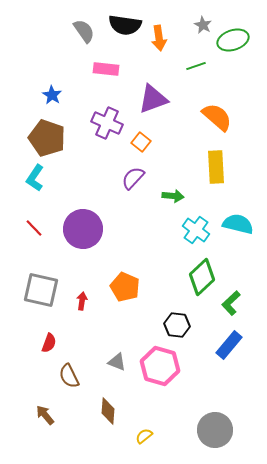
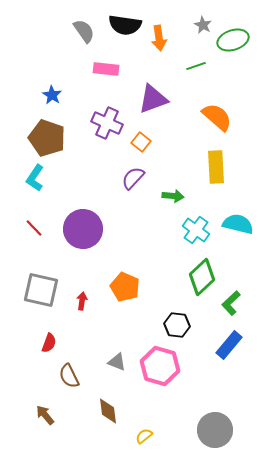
brown diamond: rotated 12 degrees counterclockwise
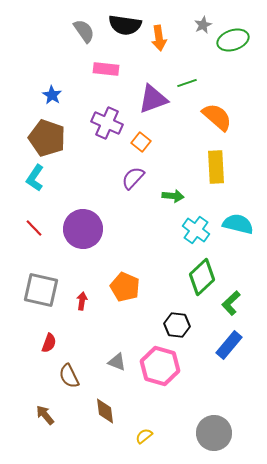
gray star: rotated 18 degrees clockwise
green line: moved 9 px left, 17 px down
brown diamond: moved 3 px left
gray circle: moved 1 px left, 3 px down
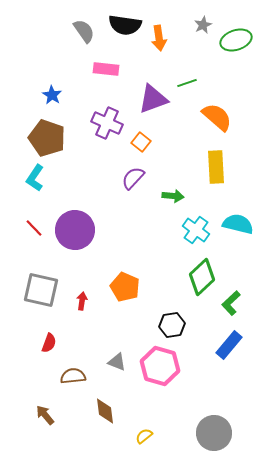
green ellipse: moved 3 px right
purple circle: moved 8 px left, 1 px down
black hexagon: moved 5 px left; rotated 15 degrees counterclockwise
brown semicircle: moved 4 px right; rotated 110 degrees clockwise
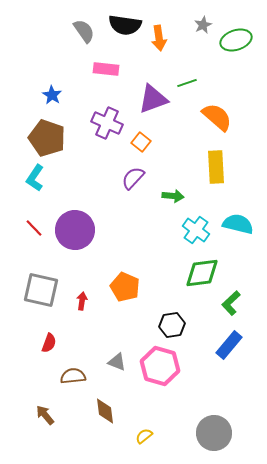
green diamond: moved 4 px up; rotated 36 degrees clockwise
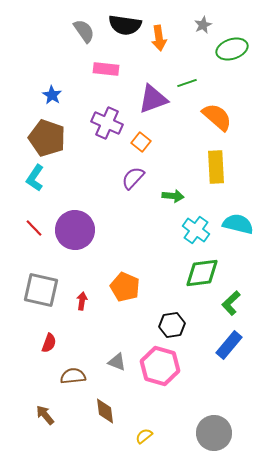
green ellipse: moved 4 px left, 9 px down
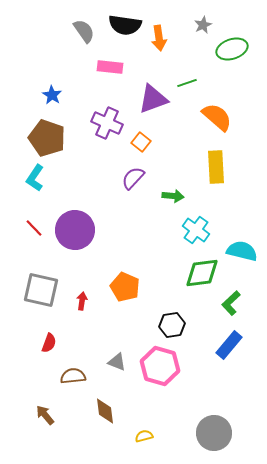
pink rectangle: moved 4 px right, 2 px up
cyan semicircle: moved 4 px right, 27 px down
yellow semicircle: rotated 24 degrees clockwise
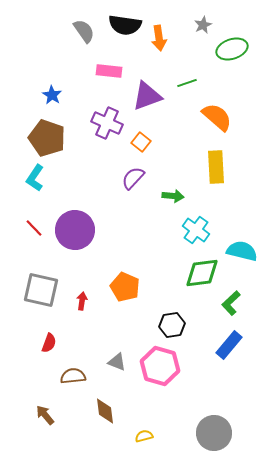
pink rectangle: moved 1 px left, 4 px down
purple triangle: moved 6 px left, 3 px up
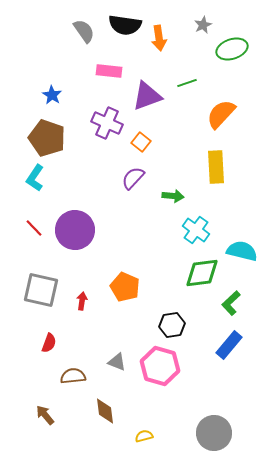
orange semicircle: moved 4 px right, 3 px up; rotated 88 degrees counterclockwise
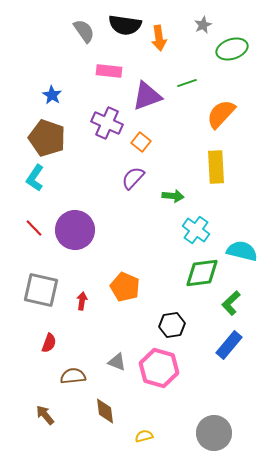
pink hexagon: moved 1 px left, 2 px down
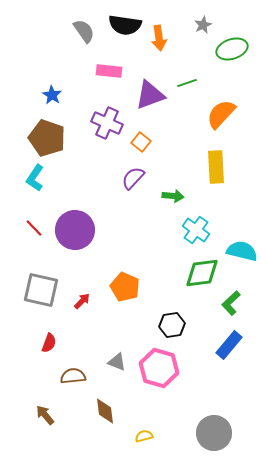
purple triangle: moved 3 px right, 1 px up
red arrow: rotated 36 degrees clockwise
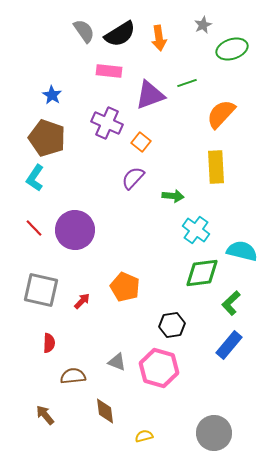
black semicircle: moved 5 px left, 9 px down; rotated 40 degrees counterclockwise
red semicircle: rotated 18 degrees counterclockwise
